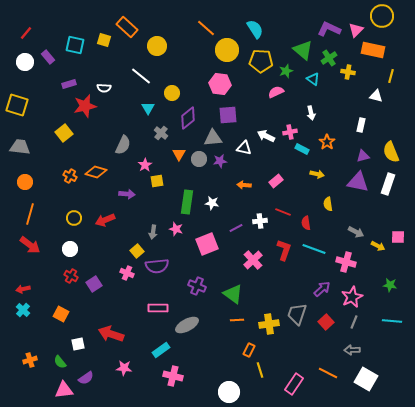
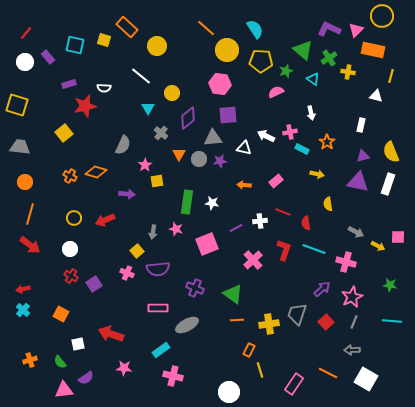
purple semicircle at (157, 266): moved 1 px right, 3 px down
purple cross at (197, 286): moved 2 px left, 2 px down
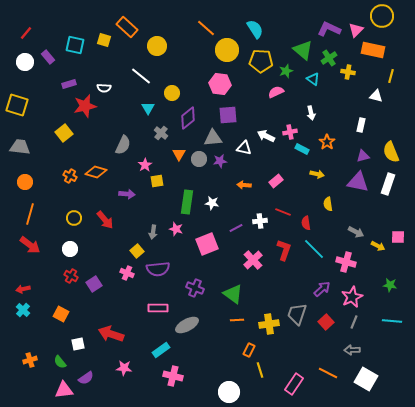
red arrow at (105, 220): rotated 108 degrees counterclockwise
cyan line at (314, 249): rotated 25 degrees clockwise
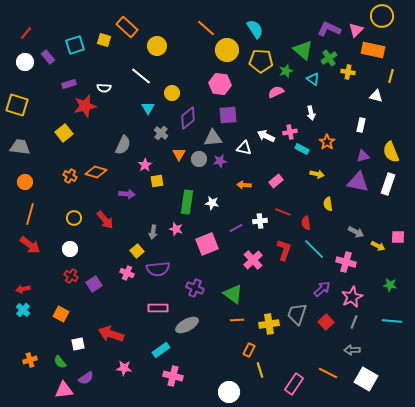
cyan square at (75, 45): rotated 30 degrees counterclockwise
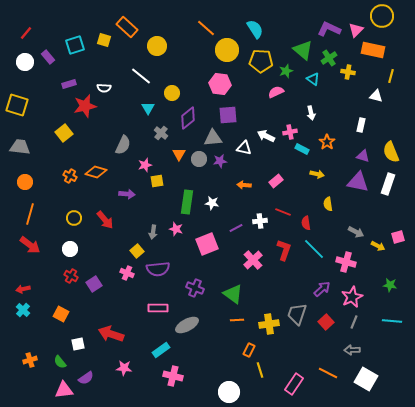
purple triangle at (363, 156): rotated 32 degrees clockwise
pink star at (145, 165): rotated 16 degrees clockwise
pink square at (398, 237): rotated 16 degrees counterclockwise
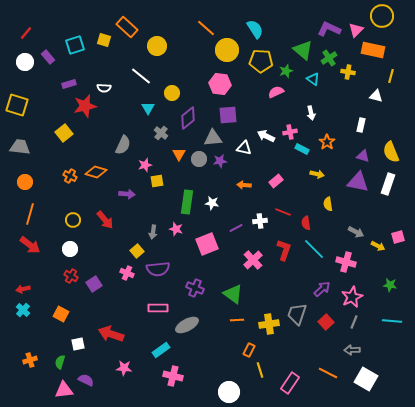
yellow circle at (74, 218): moved 1 px left, 2 px down
green semicircle at (60, 362): rotated 56 degrees clockwise
purple semicircle at (86, 378): moved 2 px down; rotated 119 degrees counterclockwise
pink rectangle at (294, 384): moved 4 px left, 1 px up
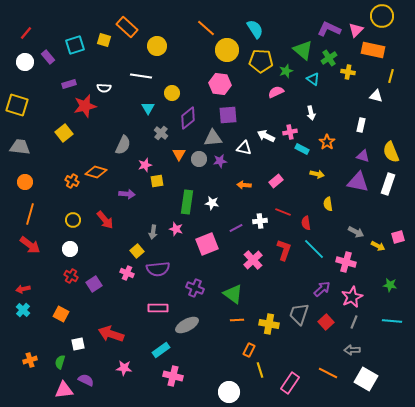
white line at (141, 76): rotated 30 degrees counterclockwise
orange cross at (70, 176): moved 2 px right, 5 px down
gray trapezoid at (297, 314): moved 2 px right
yellow cross at (269, 324): rotated 18 degrees clockwise
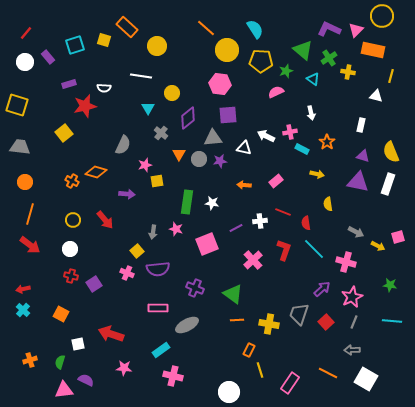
red cross at (71, 276): rotated 16 degrees counterclockwise
